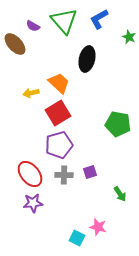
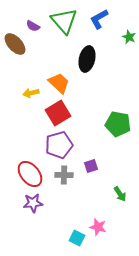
purple square: moved 1 px right, 6 px up
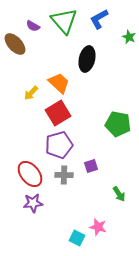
yellow arrow: rotated 35 degrees counterclockwise
green arrow: moved 1 px left
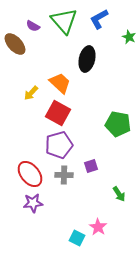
orange trapezoid: moved 1 px right
red square: rotated 30 degrees counterclockwise
pink star: rotated 18 degrees clockwise
